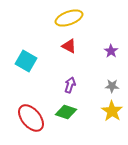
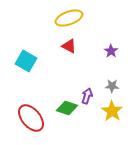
purple arrow: moved 17 px right, 11 px down
green diamond: moved 1 px right, 4 px up
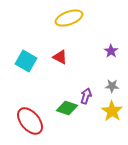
red triangle: moved 9 px left, 11 px down
purple arrow: moved 1 px left
red ellipse: moved 1 px left, 3 px down
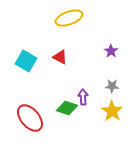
purple arrow: moved 3 px left, 1 px down; rotated 21 degrees counterclockwise
red ellipse: moved 3 px up
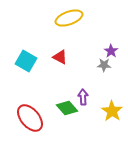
gray star: moved 8 px left, 21 px up
green diamond: rotated 30 degrees clockwise
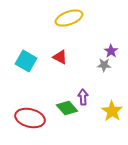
red ellipse: rotated 36 degrees counterclockwise
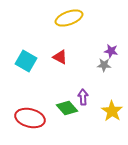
purple star: rotated 24 degrees counterclockwise
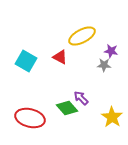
yellow ellipse: moved 13 px right, 18 px down; rotated 8 degrees counterclockwise
purple arrow: moved 2 px left, 1 px down; rotated 42 degrees counterclockwise
yellow star: moved 6 px down
